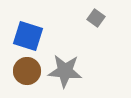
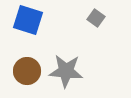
blue square: moved 16 px up
gray star: moved 1 px right
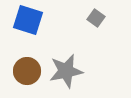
gray star: rotated 16 degrees counterclockwise
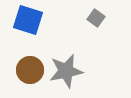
brown circle: moved 3 px right, 1 px up
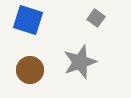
gray star: moved 14 px right, 9 px up; rotated 8 degrees counterclockwise
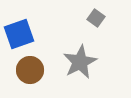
blue square: moved 9 px left, 14 px down; rotated 36 degrees counterclockwise
gray star: rotated 8 degrees counterclockwise
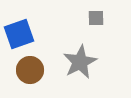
gray square: rotated 36 degrees counterclockwise
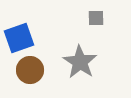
blue square: moved 4 px down
gray star: rotated 12 degrees counterclockwise
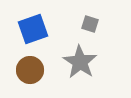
gray square: moved 6 px left, 6 px down; rotated 18 degrees clockwise
blue square: moved 14 px right, 9 px up
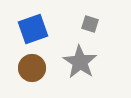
brown circle: moved 2 px right, 2 px up
